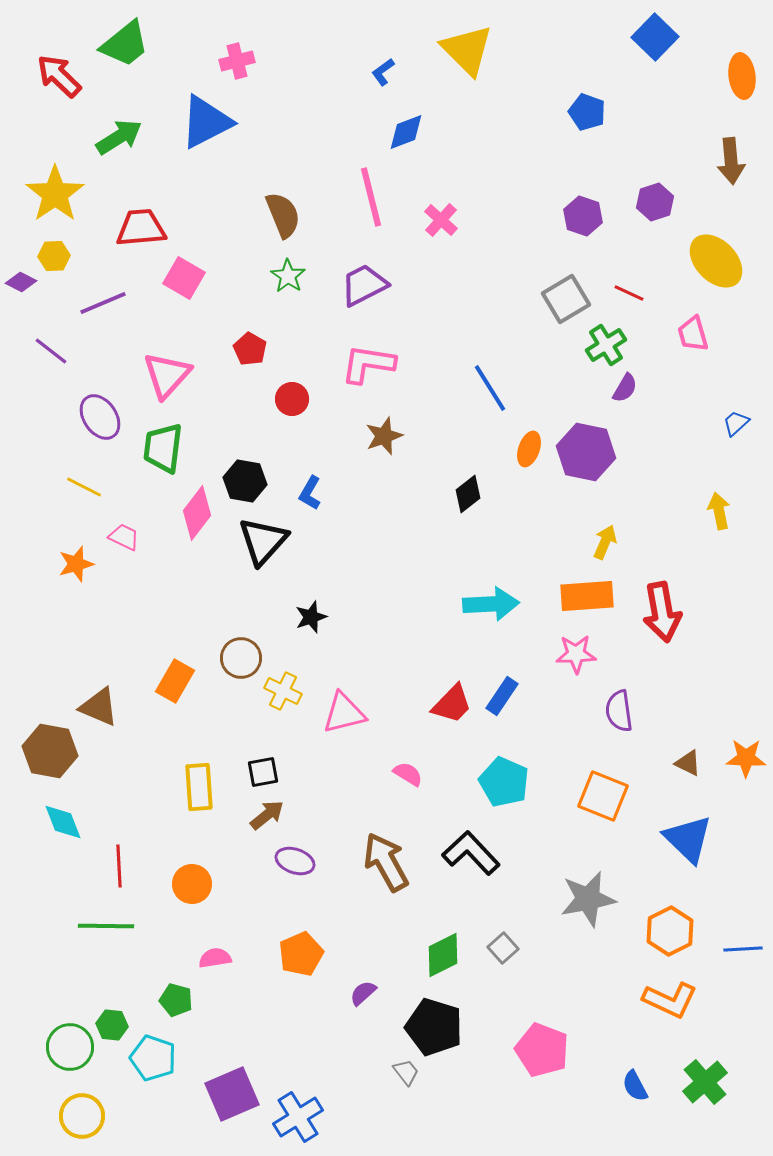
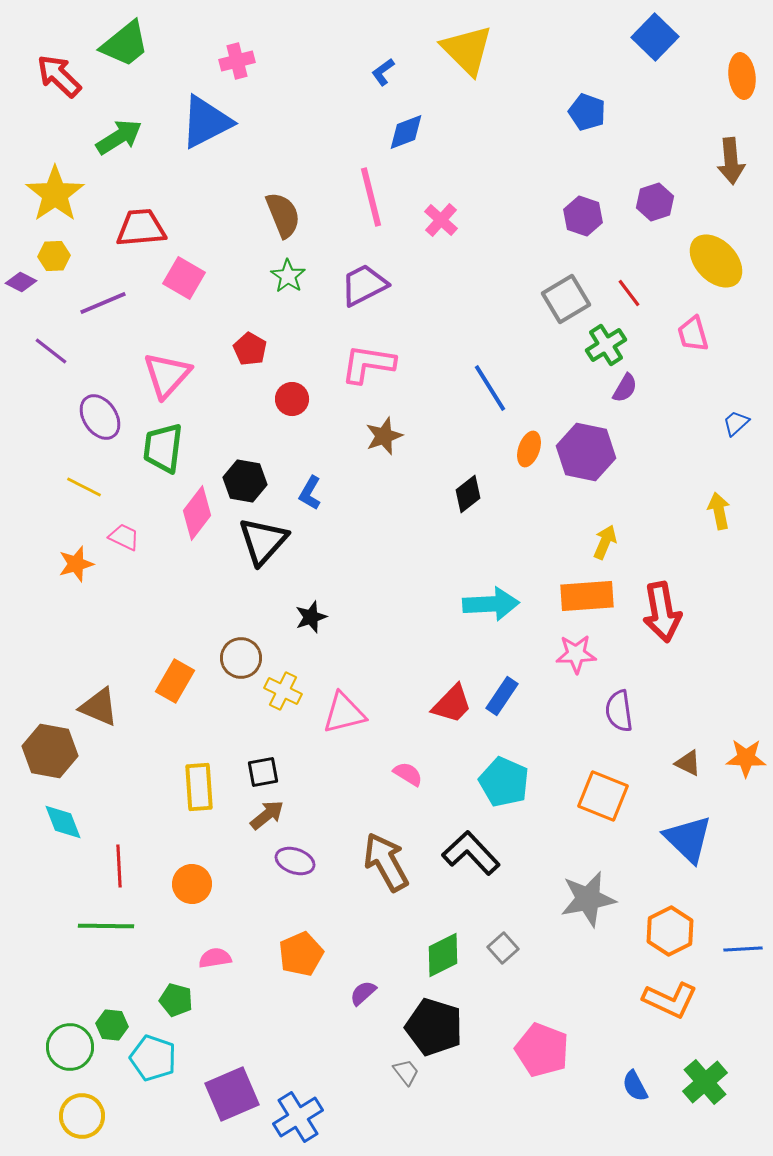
red line at (629, 293): rotated 28 degrees clockwise
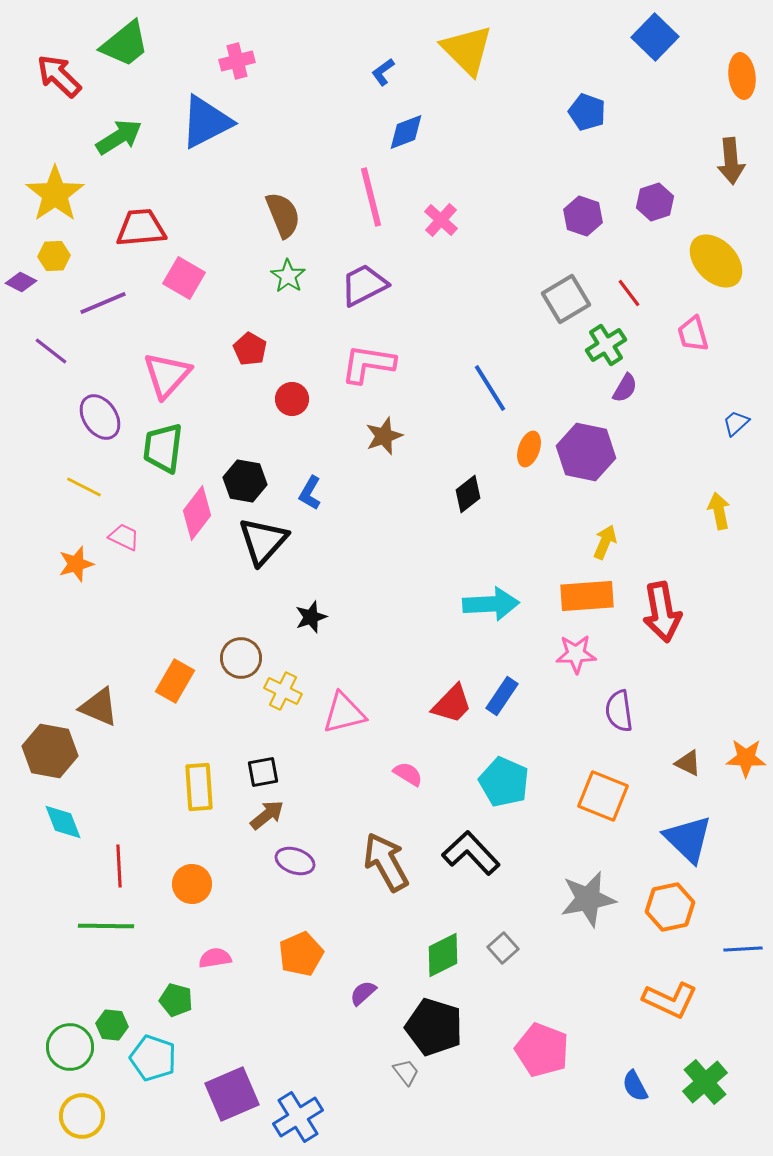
orange hexagon at (670, 931): moved 24 px up; rotated 15 degrees clockwise
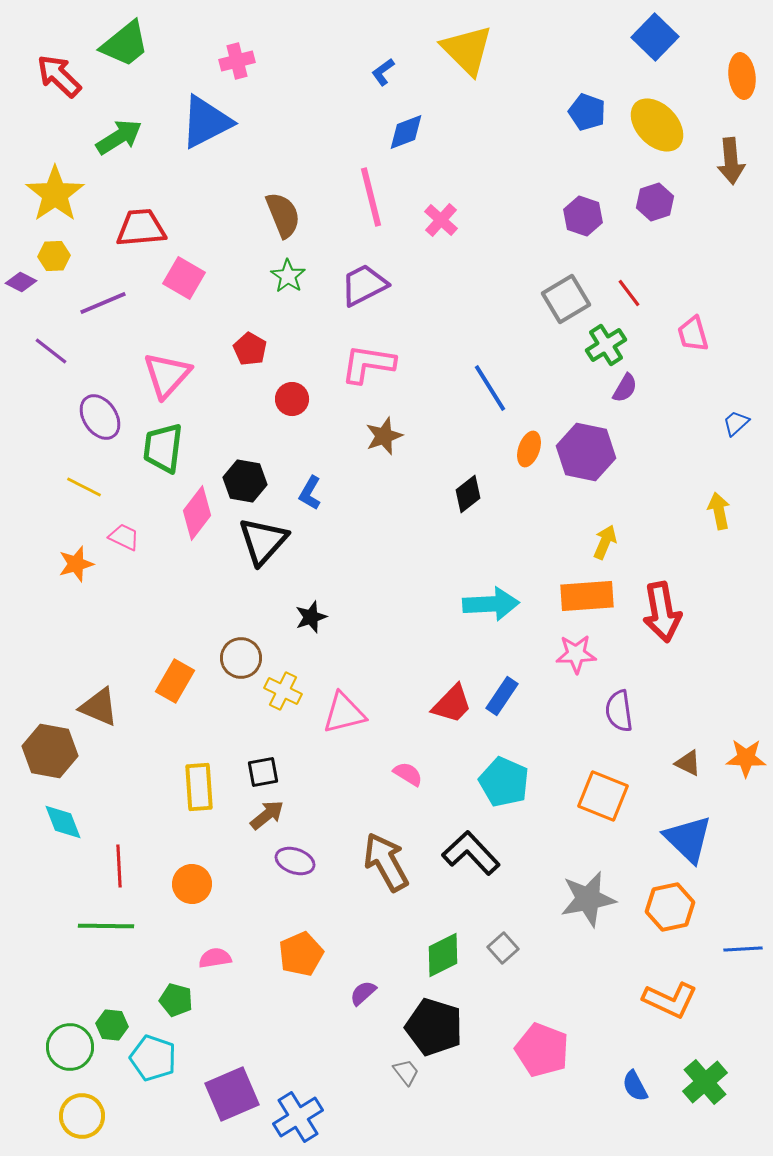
yellow ellipse at (716, 261): moved 59 px left, 136 px up
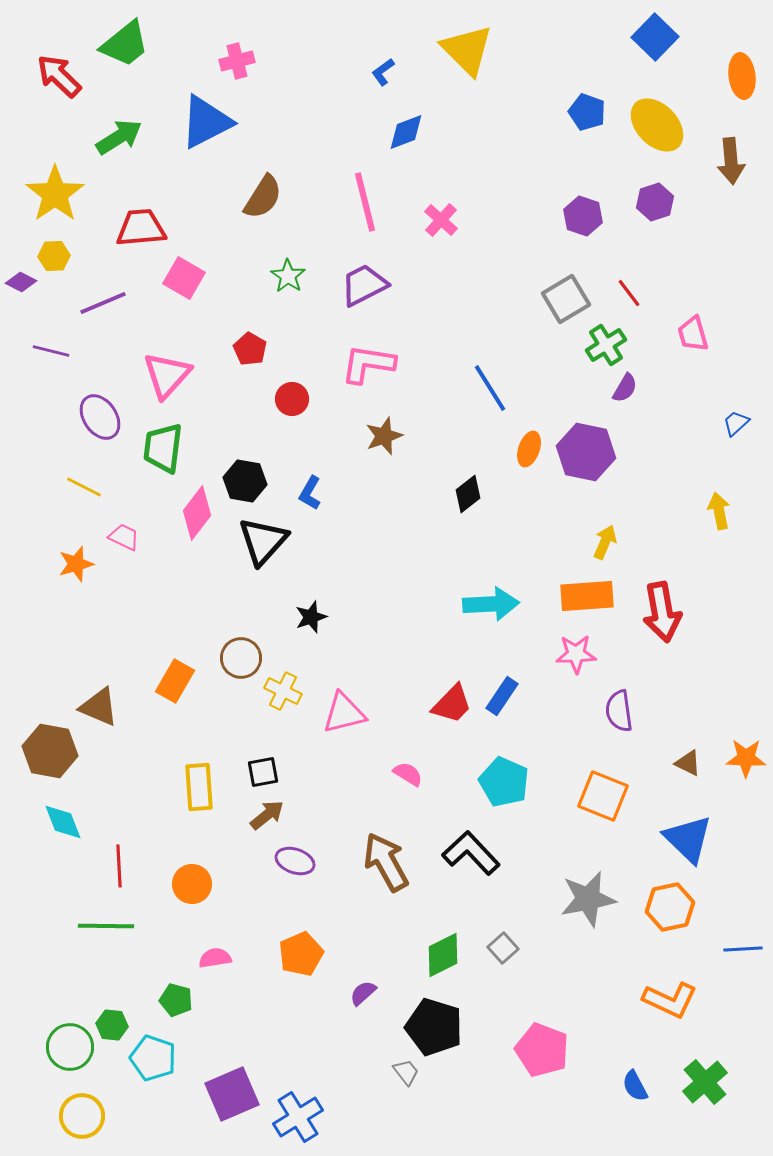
pink line at (371, 197): moved 6 px left, 5 px down
brown semicircle at (283, 215): moved 20 px left, 18 px up; rotated 54 degrees clockwise
purple line at (51, 351): rotated 24 degrees counterclockwise
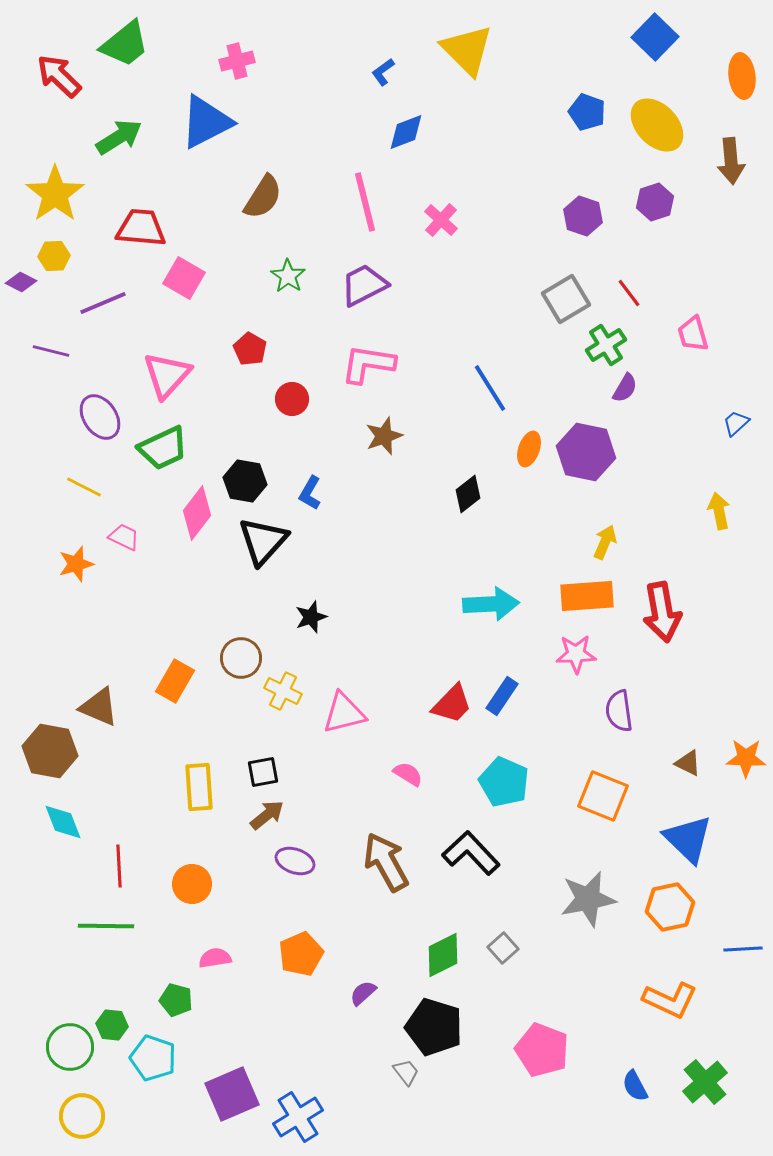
red trapezoid at (141, 228): rotated 10 degrees clockwise
green trapezoid at (163, 448): rotated 122 degrees counterclockwise
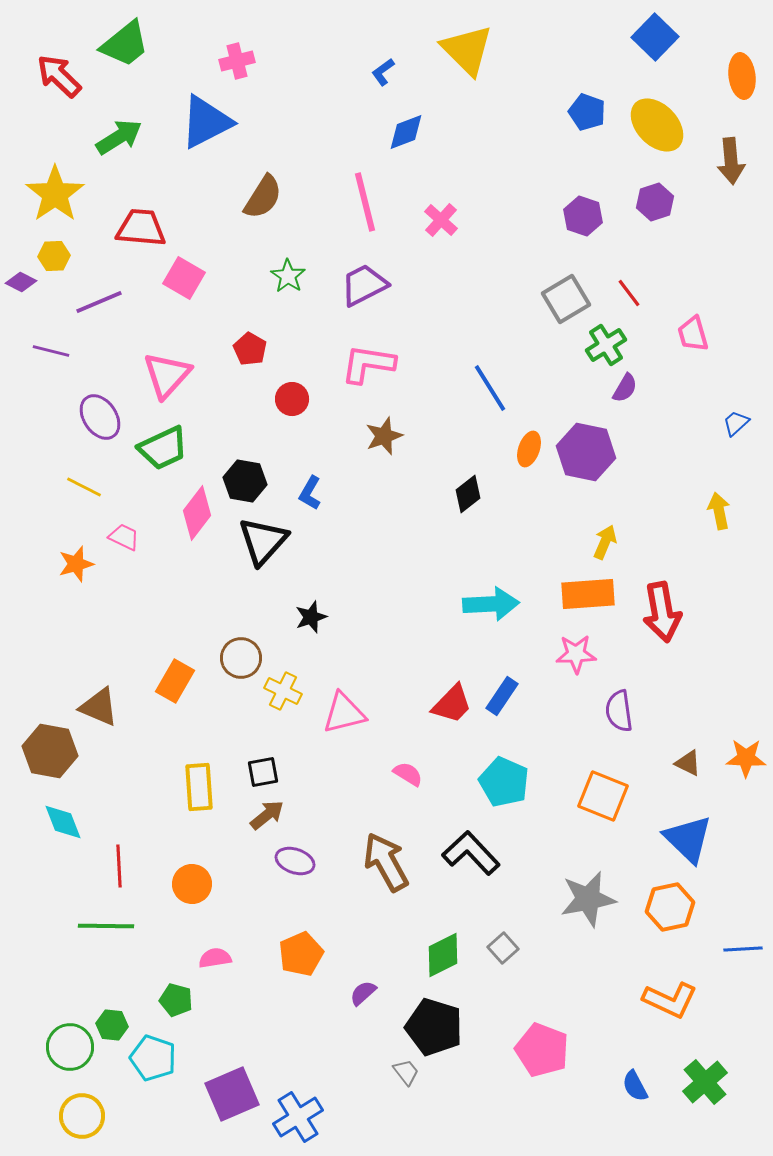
purple line at (103, 303): moved 4 px left, 1 px up
orange rectangle at (587, 596): moved 1 px right, 2 px up
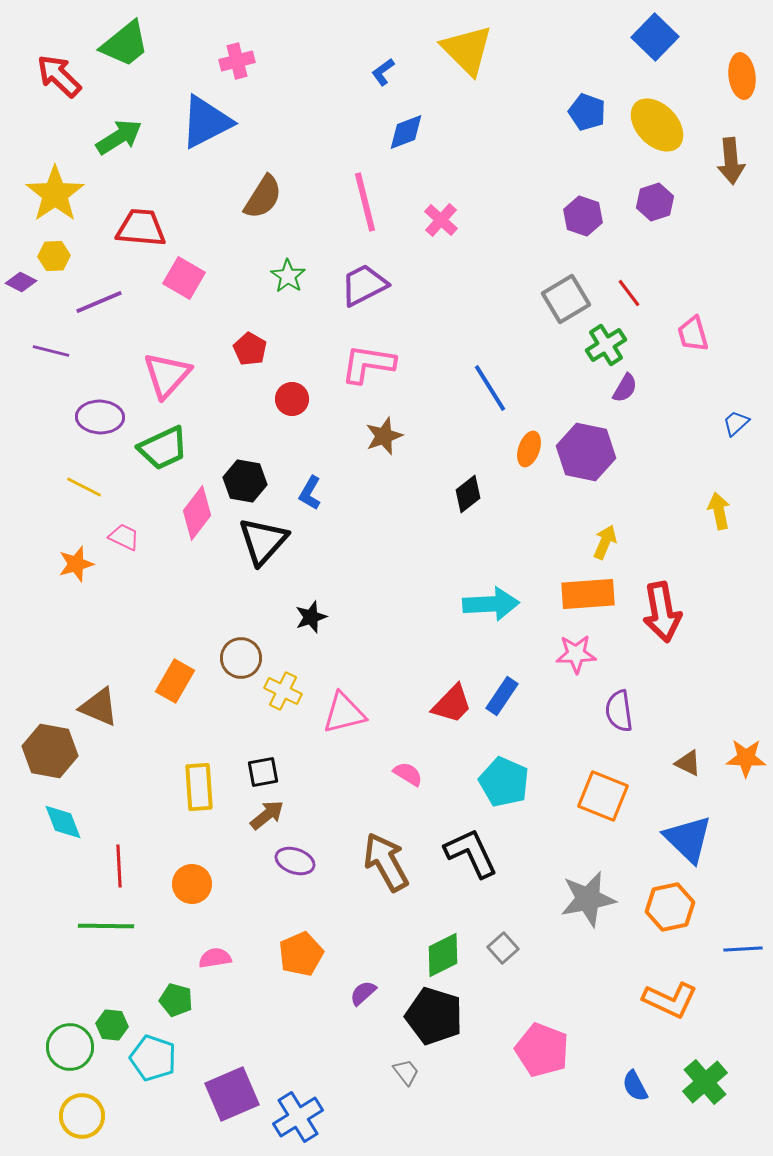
purple ellipse at (100, 417): rotated 54 degrees counterclockwise
black L-shape at (471, 853): rotated 18 degrees clockwise
black pentagon at (434, 1027): moved 11 px up
